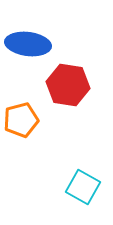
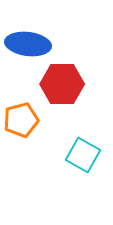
red hexagon: moved 6 px left, 1 px up; rotated 9 degrees counterclockwise
cyan square: moved 32 px up
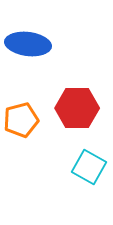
red hexagon: moved 15 px right, 24 px down
cyan square: moved 6 px right, 12 px down
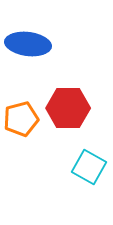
red hexagon: moved 9 px left
orange pentagon: moved 1 px up
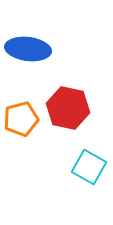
blue ellipse: moved 5 px down
red hexagon: rotated 12 degrees clockwise
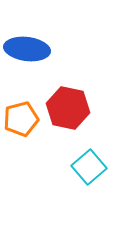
blue ellipse: moved 1 px left
cyan square: rotated 20 degrees clockwise
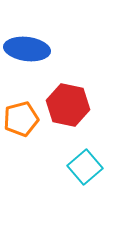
red hexagon: moved 3 px up
cyan square: moved 4 px left
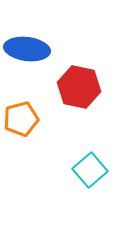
red hexagon: moved 11 px right, 18 px up
cyan square: moved 5 px right, 3 px down
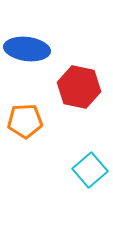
orange pentagon: moved 4 px right, 2 px down; rotated 12 degrees clockwise
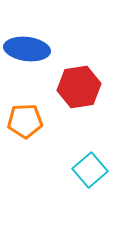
red hexagon: rotated 21 degrees counterclockwise
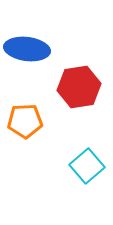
cyan square: moved 3 px left, 4 px up
